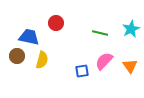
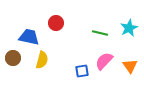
cyan star: moved 2 px left, 1 px up
brown circle: moved 4 px left, 2 px down
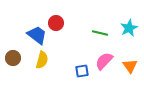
blue trapezoid: moved 8 px right, 2 px up; rotated 25 degrees clockwise
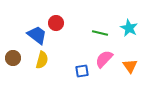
cyan star: rotated 18 degrees counterclockwise
pink semicircle: moved 2 px up
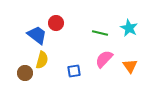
brown circle: moved 12 px right, 15 px down
blue square: moved 8 px left
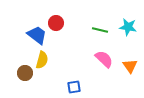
cyan star: moved 1 px left, 1 px up; rotated 18 degrees counterclockwise
green line: moved 3 px up
pink semicircle: rotated 90 degrees clockwise
blue square: moved 16 px down
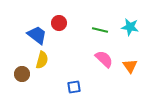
red circle: moved 3 px right
cyan star: moved 2 px right
brown circle: moved 3 px left, 1 px down
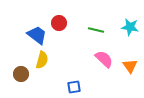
green line: moved 4 px left
brown circle: moved 1 px left
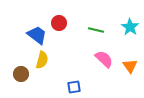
cyan star: rotated 24 degrees clockwise
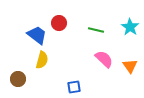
brown circle: moved 3 px left, 5 px down
